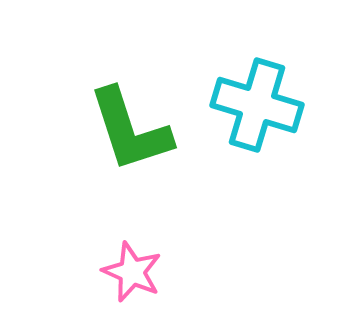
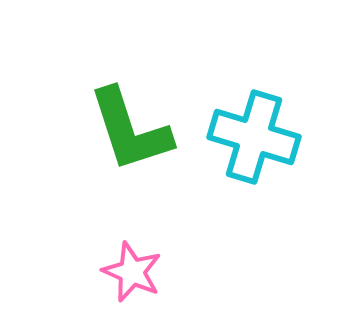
cyan cross: moved 3 px left, 32 px down
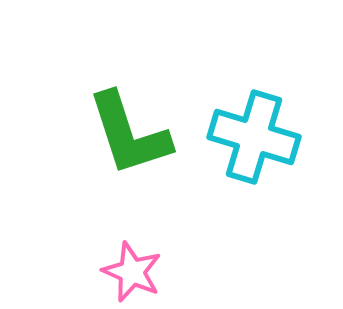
green L-shape: moved 1 px left, 4 px down
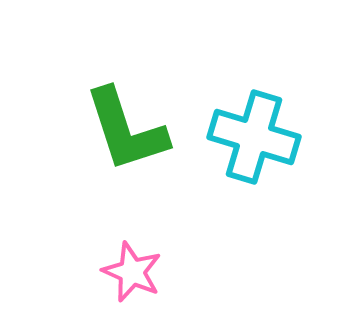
green L-shape: moved 3 px left, 4 px up
